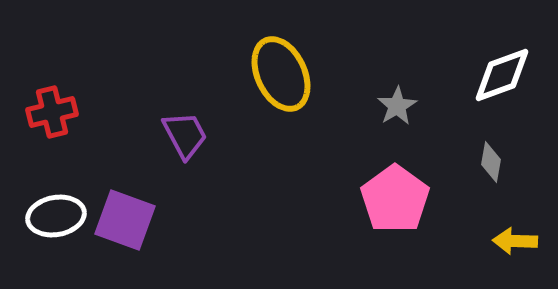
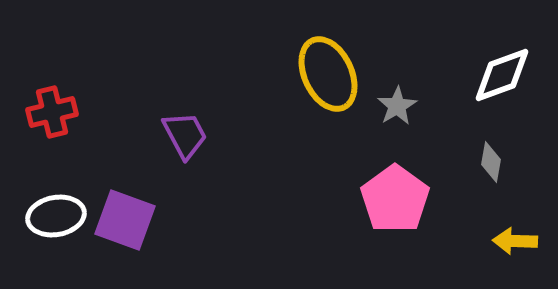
yellow ellipse: moved 47 px right
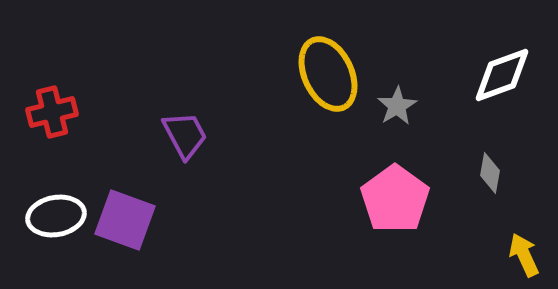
gray diamond: moved 1 px left, 11 px down
yellow arrow: moved 9 px right, 14 px down; rotated 63 degrees clockwise
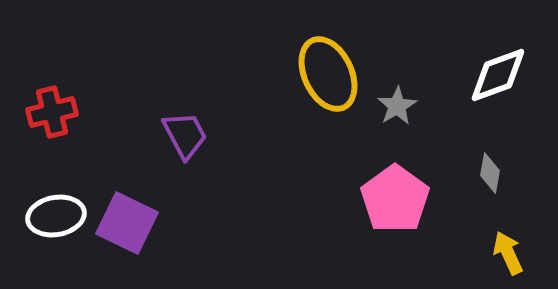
white diamond: moved 4 px left
purple square: moved 2 px right, 3 px down; rotated 6 degrees clockwise
yellow arrow: moved 16 px left, 2 px up
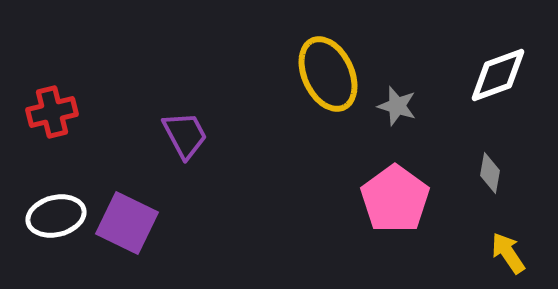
gray star: rotated 24 degrees counterclockwise
white ellipse: rotated 4 degrees counterclockwise
yellow arrow: rotated 9 degrees counterclockwise
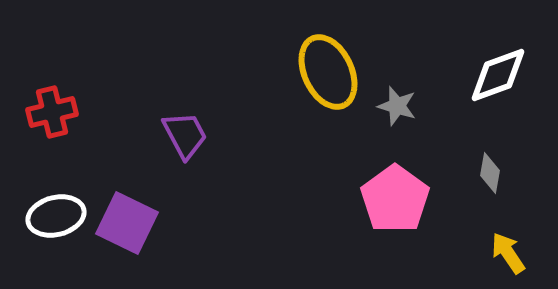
yellow ellipse: moved 2 px up
